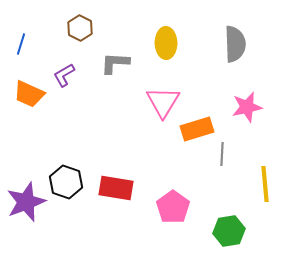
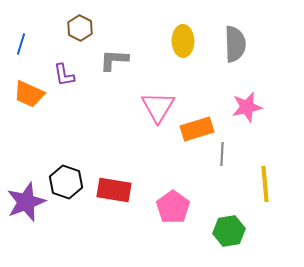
yellow ellipse: moved 17 px right, 2 px up
gray L-shape: moved 1 px left, 3 px up
purple L-shape: rotated 70 degrees counterclockwise
pink triangle: moved 5 px left, 5 px down
red rectangle: moved 2 px left, 2 px down
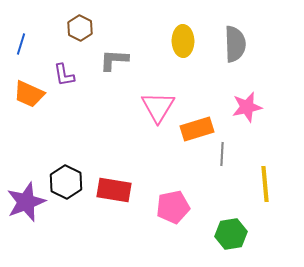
black hexagon: rotated 8 degrees clockwise
pink pentagon: rotated 24 degrees clockwise
green hexagon: moved 2 px right, 3 px down
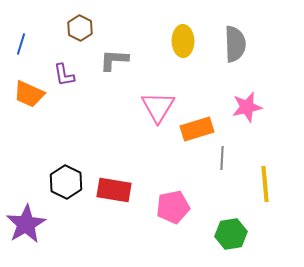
gray line: moved 4 px down
purple star: moved 22 px down; rotated 9 degrees counterclockwise
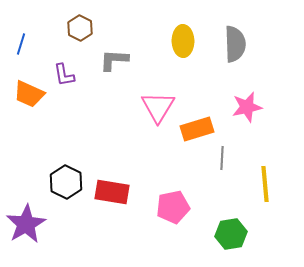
red rectangle: moved 2 px left, 2 px down
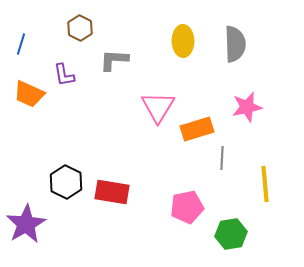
pink pentagon: moved 14 px right
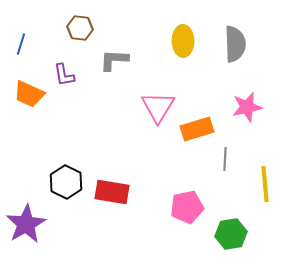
brown hexagon: rotated 20 degrees counterclockwise
gray line: moved 3 px right, 1 px down
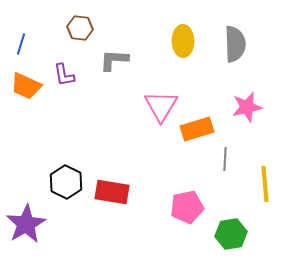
orange trapezoid: moved 3 px left, 8 px up
pink triangle: moved 3 px right, 1 px up
